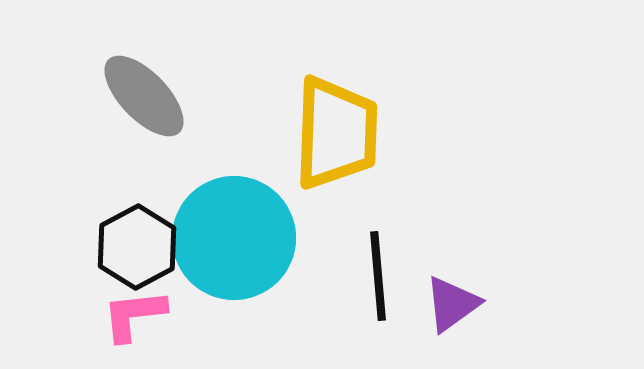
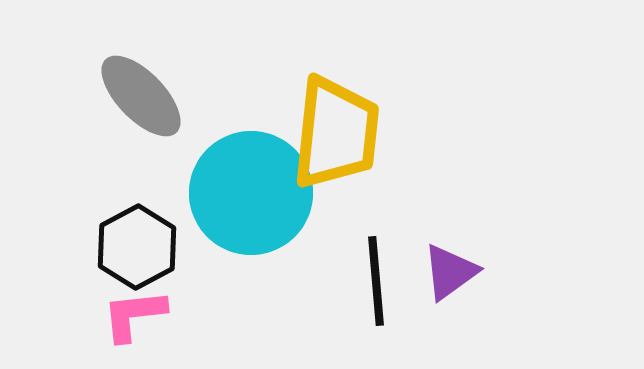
gray ellipse: moved 3 px left
yellow trapezoid: rotated 4 degrees clockwise
cyan circle: moved 17 px right, 45 px up
black line: moved 2 px left, 5 px down
purple triangle: moved 2 px left, 32 px up
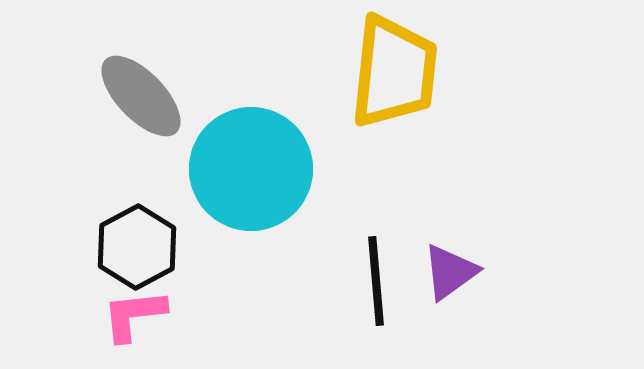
yellow trapezoid: moved 58 px right, 61 px up
cyan circle: moved 24 px up
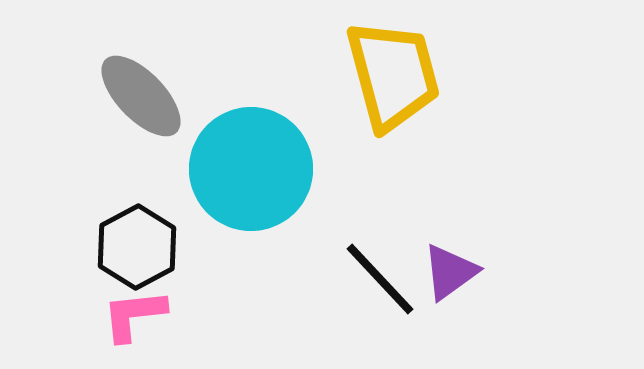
yellow trapezoid: moved 1 px left, 3 px down; rotated 21 degrees counterclockwise
black line: moved 4 px right, 2 px up; rotated 38 degrees counterclockwise
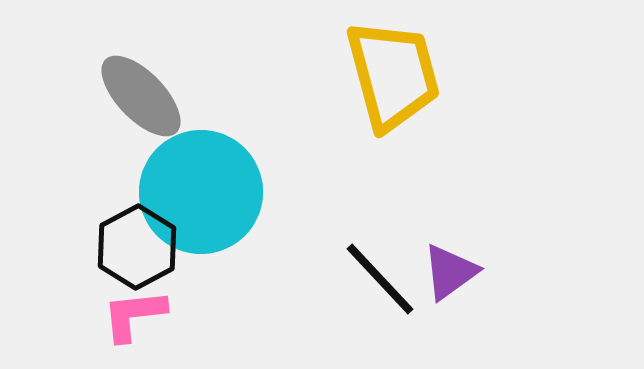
cyan circle: moved 50 px left, 23 px down
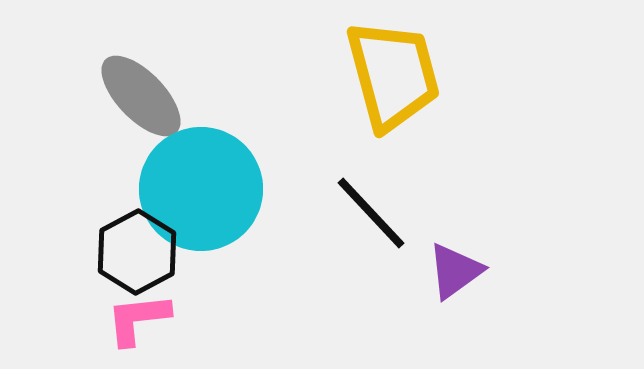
cyan circle: moved 3 px up
black hexagon: moved 5 px down
purple triangle: moved 5 px right, 1 px up
black line: moved 9 px left, 66 px up
pink L-shape: moved 4 px right, 4 px down
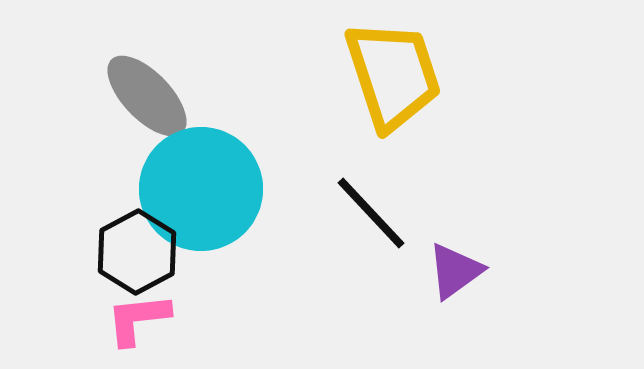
yellow trapezoid: rotated 3 degrees counterclockwise
gray ellipse: moved 6 px right
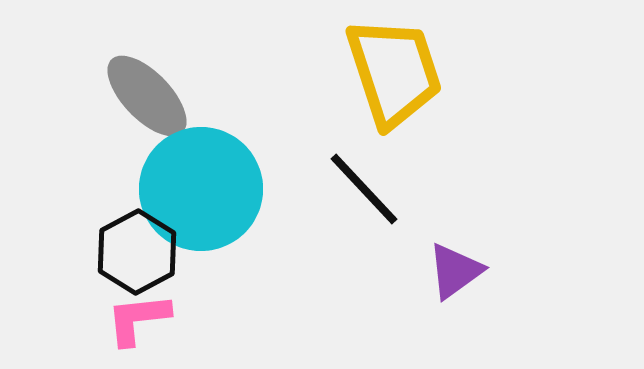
yellow trapezoid: moved 1 px right, 3 px up
black line: moved 7 px left, 24 px up
